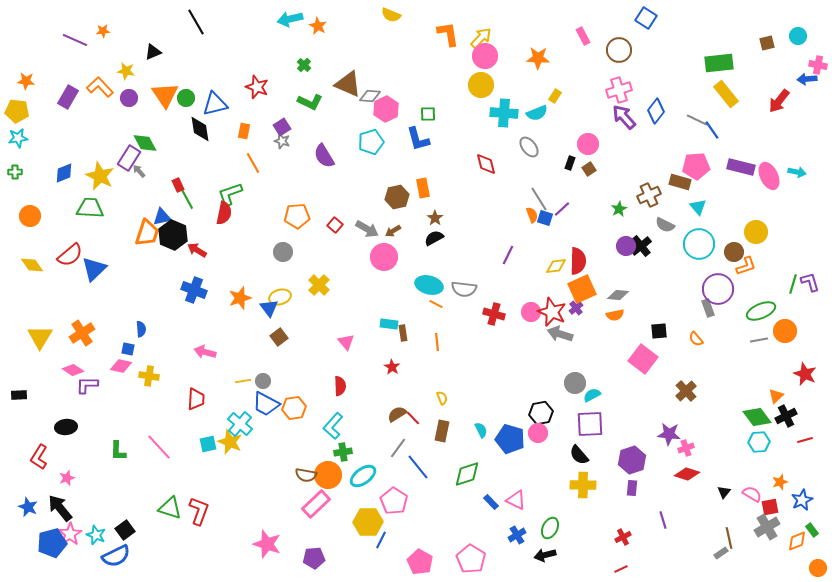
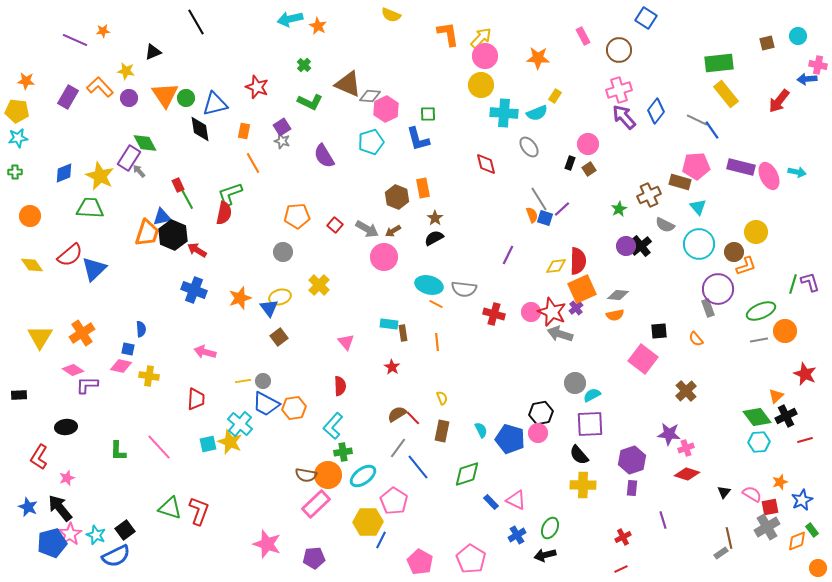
brown hexagon at (397, 197): rotated 25 degrees counterclockwise
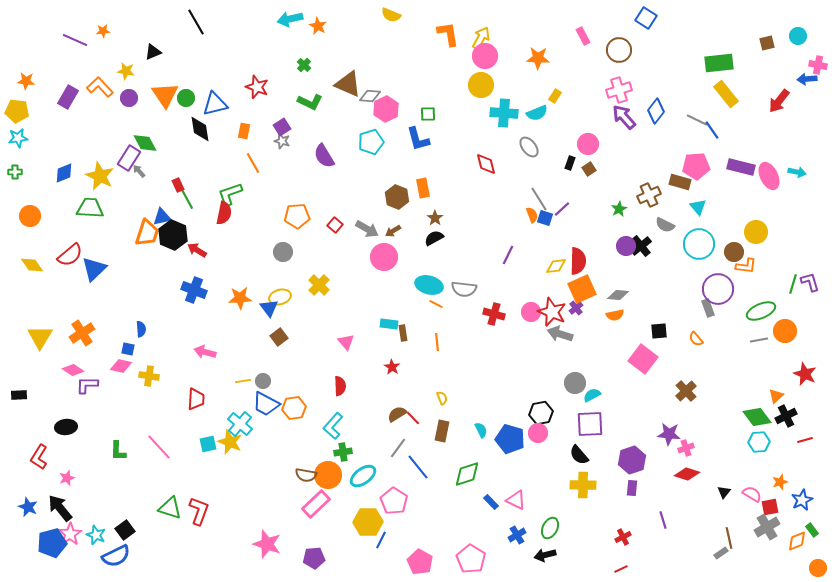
yellow arrow at (481, 38): rotated 15 degrees counterclockwise
orange L-shape at (746, 266): rotated 25 degrees clockwise
orange star at (240, 298): rotated 15 degrees clockwise
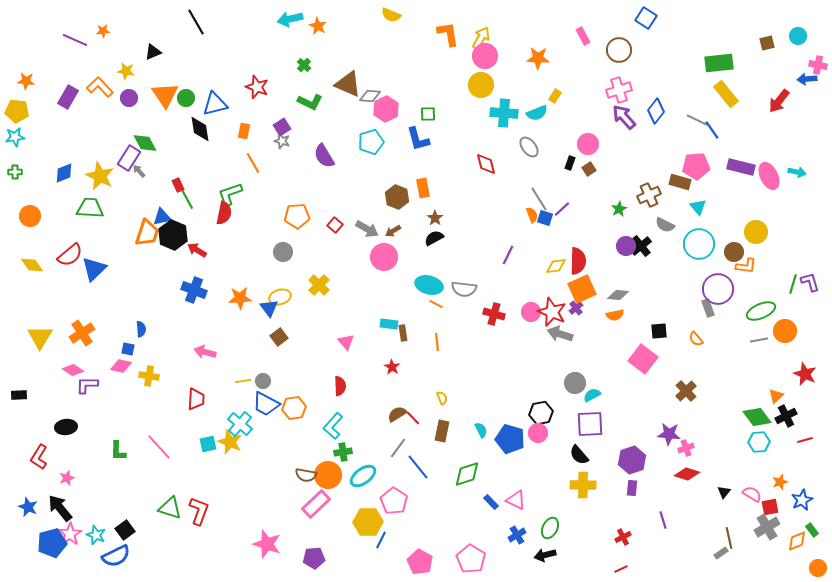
cyan star at (18, 138): moved 3 px left, 1 px up
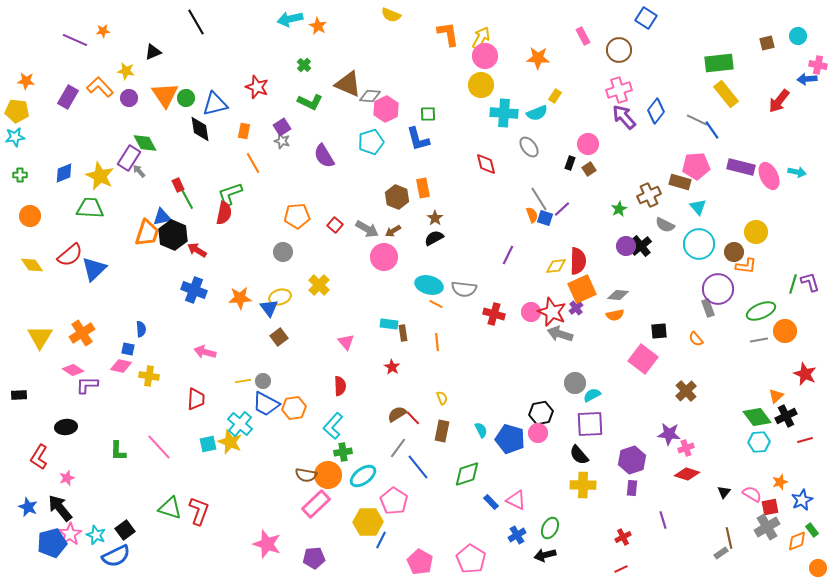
green cross at (15, 172): moved 5 px right, 3 px down
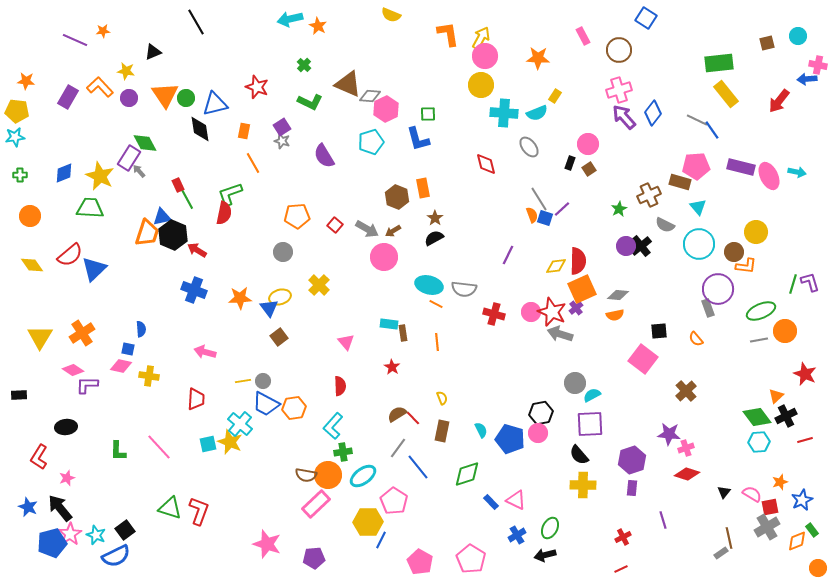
blue diamond at (656, 111): moved 3 px left, 2 px down
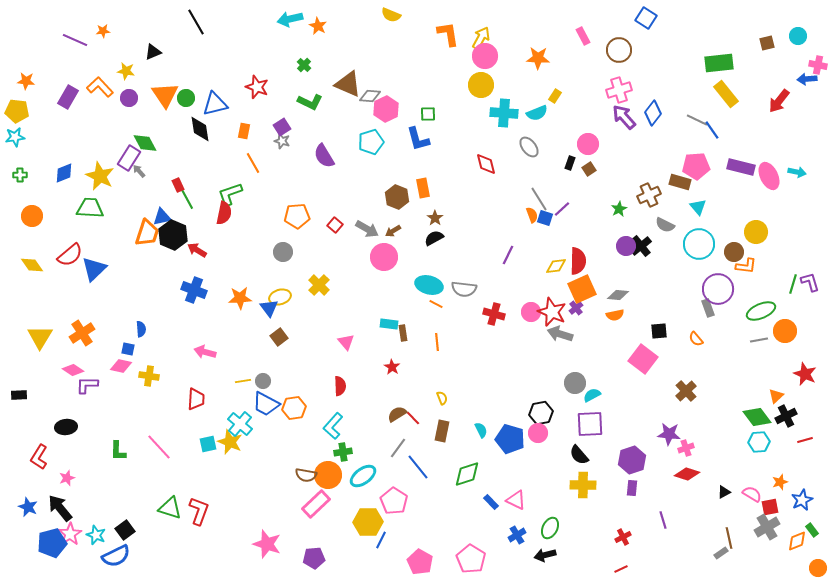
orange circle at (30, 216): moved 2 px right
black triangle at (724, 492): rotated 24 degrees clockwise
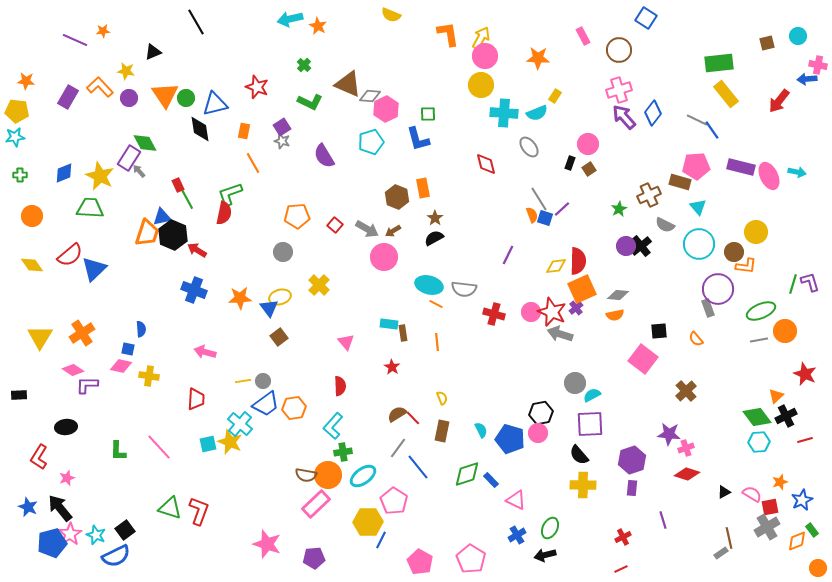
blue trapezoid at (266, 404): rotated 64 degrees counterclockwise
blue rectangle at (491, 502): moved 22 px up
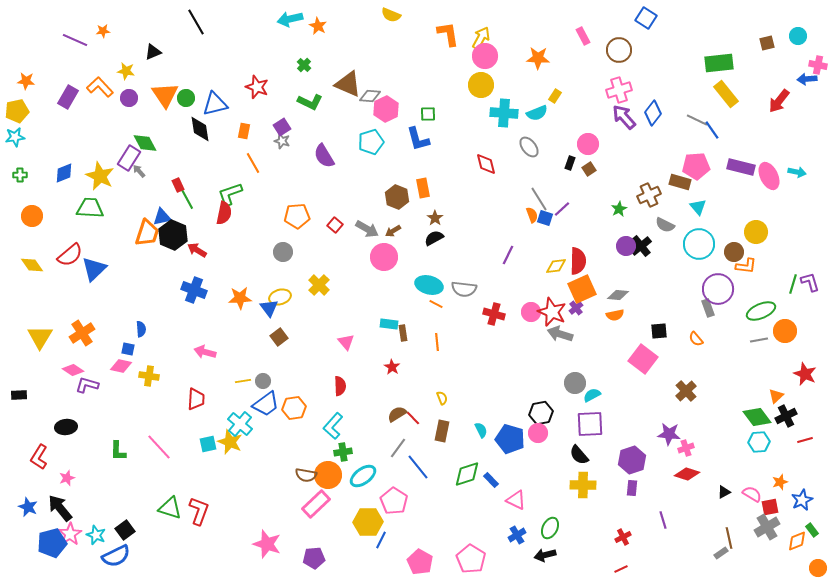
yellow pentagon at (17, 111): rotated 20 degrees counterclockwise
purple L-shape at (87, 385): rotated 15 degrees clockwise
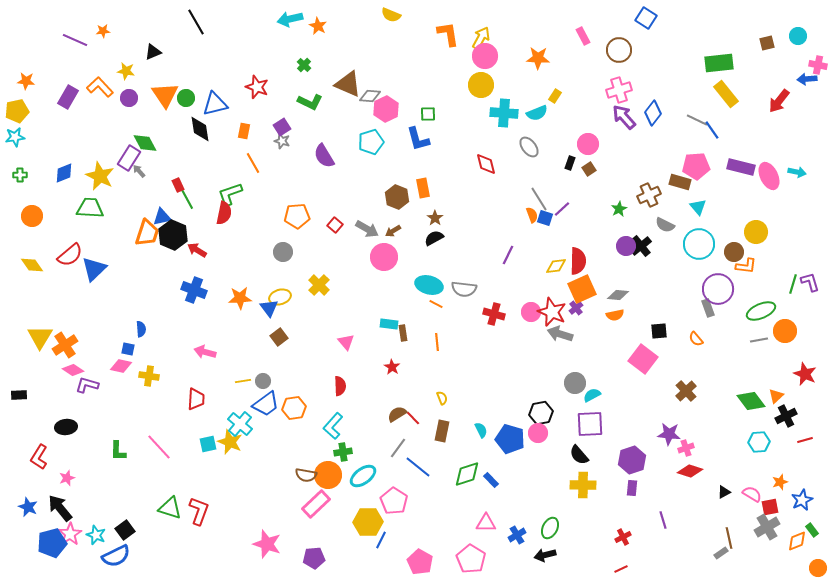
orange cross at (82, 333): moved 17 px left, 12 px down
green diamond at (757, 417): moved 6 px left, 16 px up
blue line at (418, 467): rotated 12 degrees counterclockwise
red diamond at (687, 474): moved 3 px right, 3 px up
pink triangle at (516, 500): moved 30 px left, 23 px down; rotated 25 degrees counterclockwise
